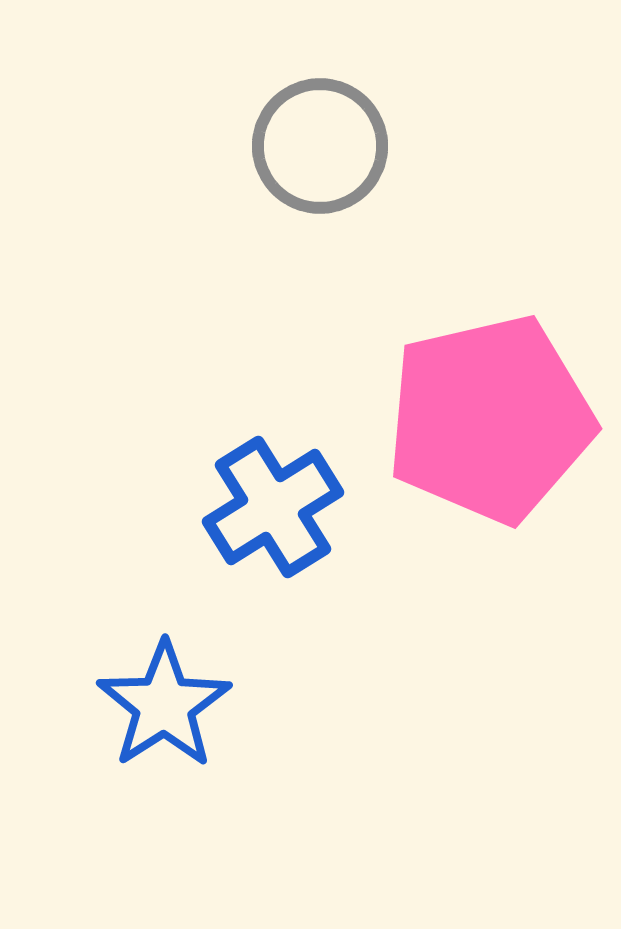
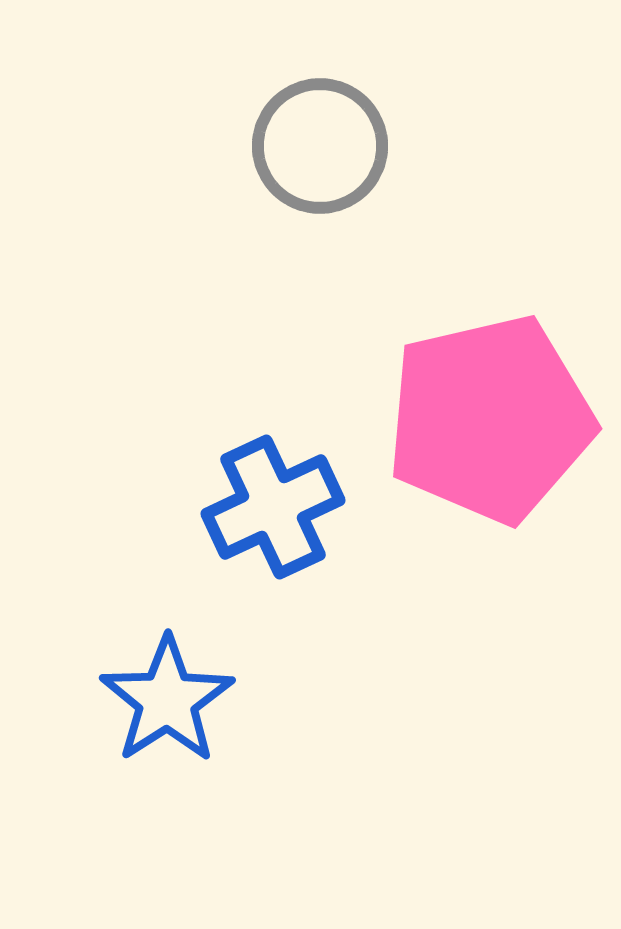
blue cross: rotated 7 degrees clockwise
blue star: moved 3 px right, 5 px up
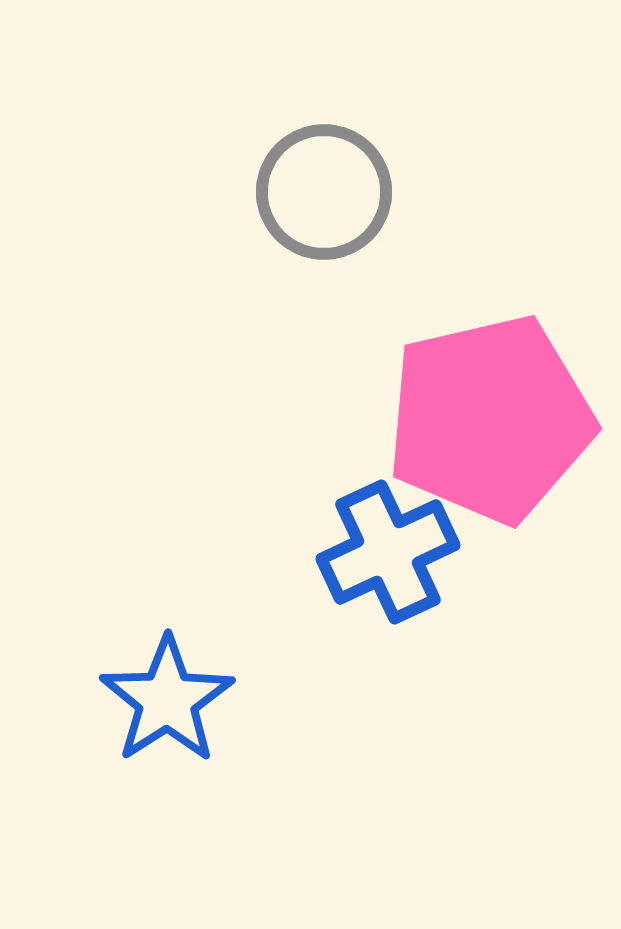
gray circle: moved 4 px right, 46 px down
blue cross: moved 115 px right, 45 px down
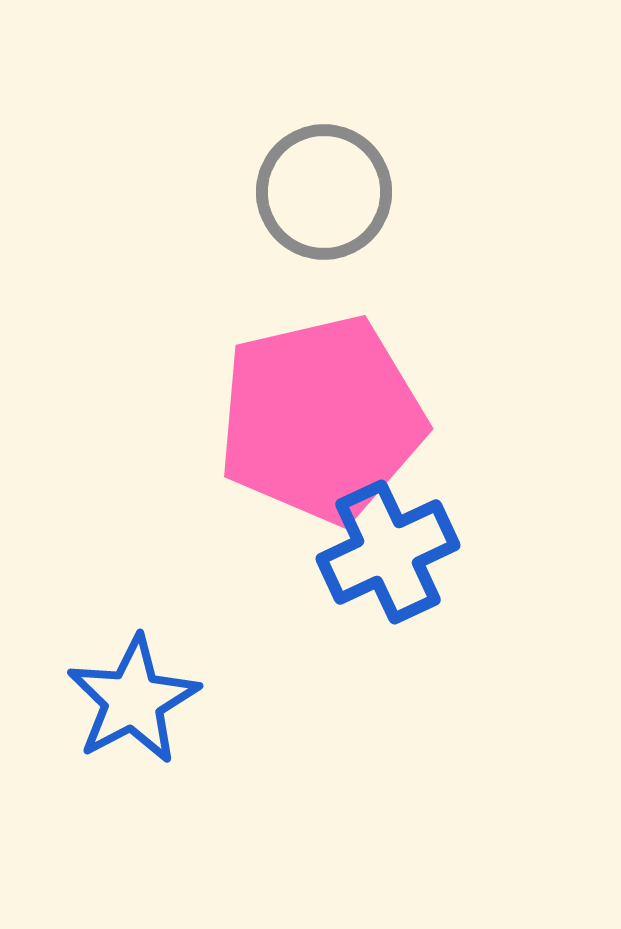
pink pentagon: moved 169 px left
blue star: moved 34 px left; rotated 5 degrees clockwise
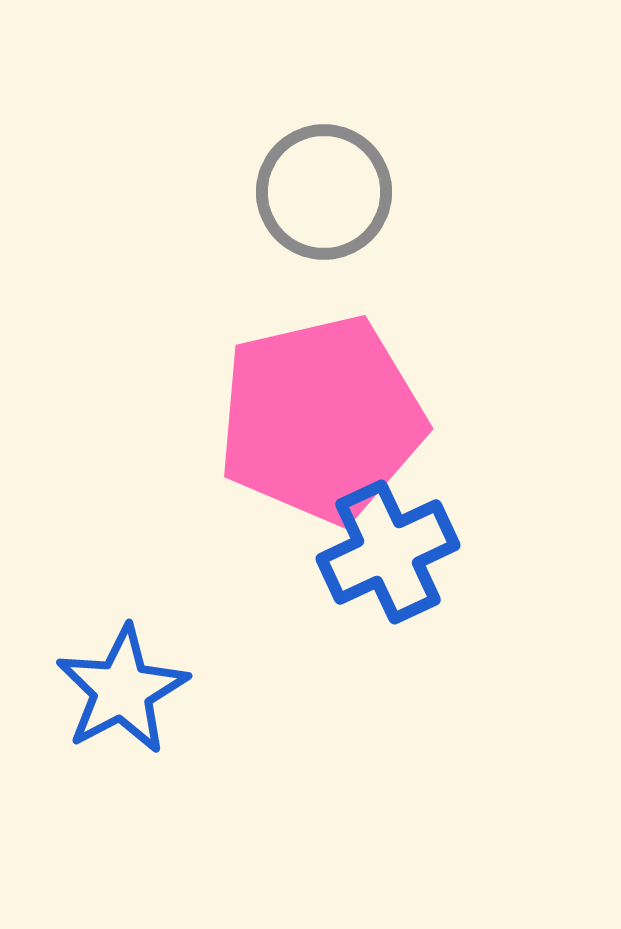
blue star: moved 11 px left, 10 px up
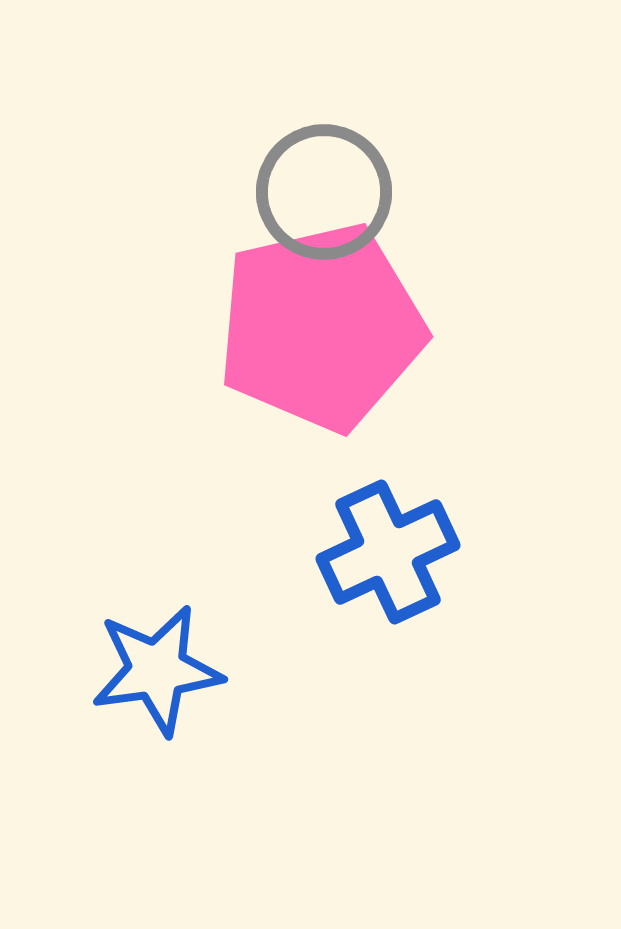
pink pentagon: moved 92 px up
blue star: moved 35 px right, 20 px up; rotated 20 degrees clockwise
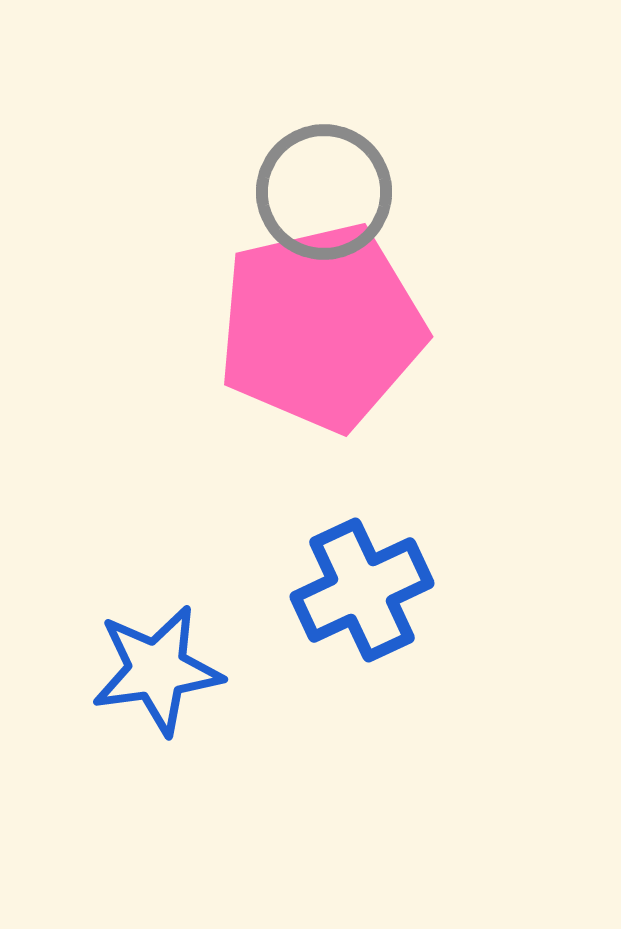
blue cross: moved 26 px left, 38 px down
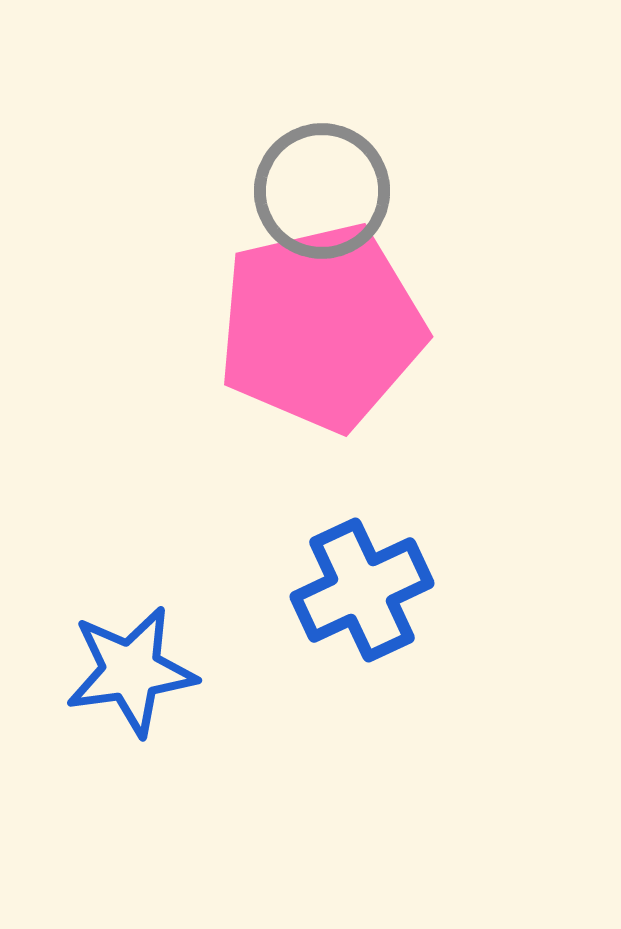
gray circle: moved 2 px left, 1 px up
blue star: moved 26 px left, 1 px down
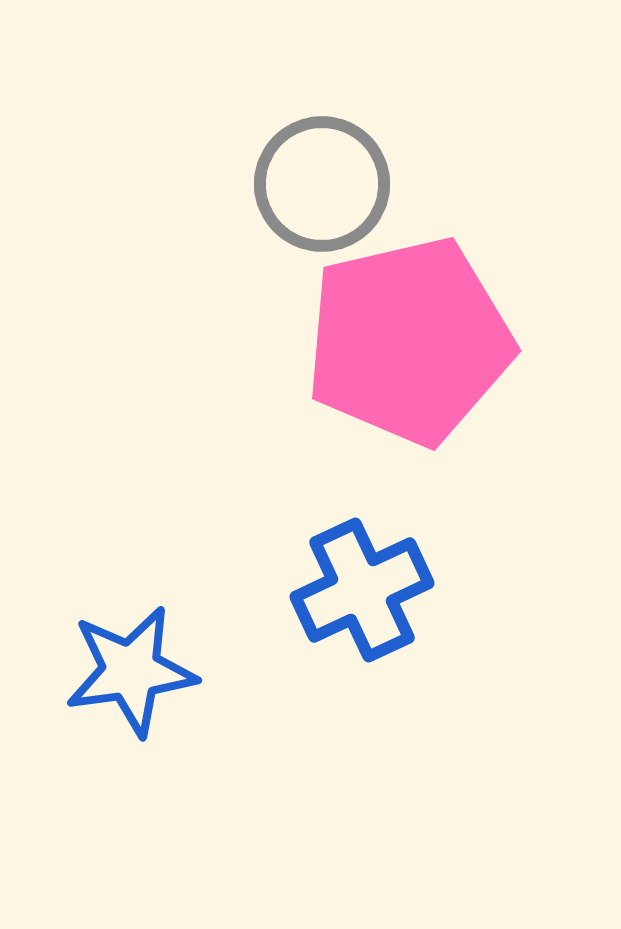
gray circle: moved 7 px up
pink pentagon: moved 88 px right, 14 px down
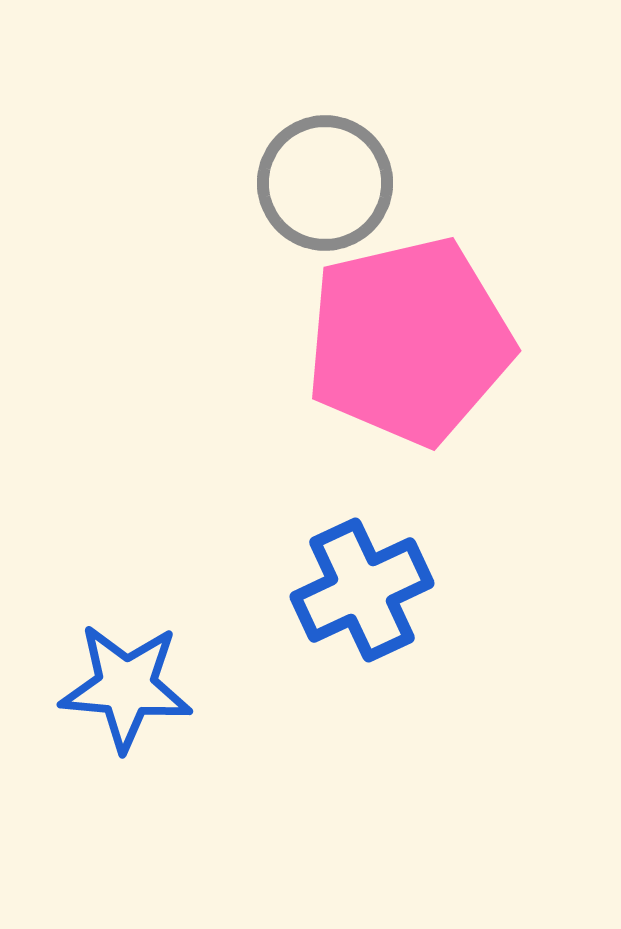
gray circle: moved 3 px right, 1 px up
blue star: moved 5 px left, 16 px down; rotated 13 degrees clockwise
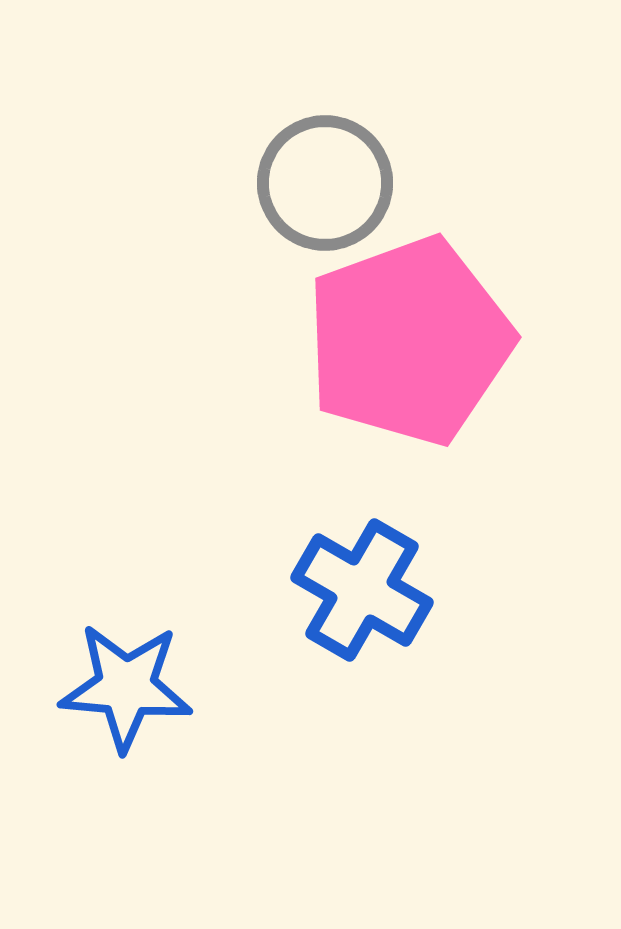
pink pentagon: rotated 7 degrees counterclockwise
blue cross: rotated 35 degrees counterclockwise
